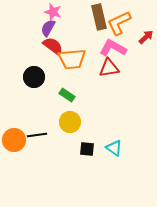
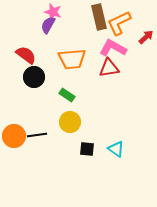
purple semicircle: moved 3 px up
red semicircle: moved 27 px left, 9 px down
orange circle: moved 4 px up
cyan triangle: moved 2 px right, 1 px down
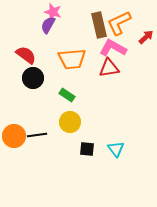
brown rectangle: moved 8 px down
black circle: moved 1 px left, 1 px down
cyan triangle: rotated 18 degrees clockwise
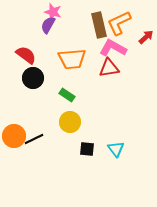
black line: moved 3 px left, 4 px down; rotated 18 degrees counterclockwise
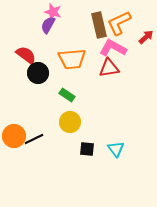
black circle: moved 5 px right, 5 px up
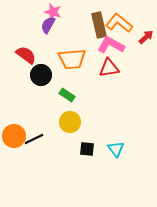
orange L-shape: rotated 64 degrees clockwise
pink L-shape: moved 2 px left, 3 px up
black circle: moved 3 px right, 2 px down
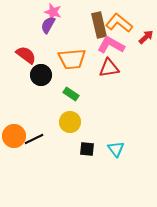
green rectangle: moved 4 px right, 1 px up
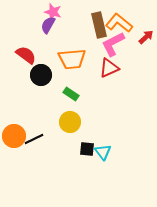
pink L-shape: moved 2 px right, 1 px up; rotated 56 degrees counterclockwise
red triangle: rotated 15 degrees counterclockwise
cyan triangle: moved 13 px left, 3 px down
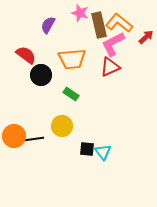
pink star: moved 27 px right, 1 px down
red triangle: moved 1 px right, 1 px up
yellow circle: moved 8 px left, 4 px down
black line: rotated 18 degrees clockwise
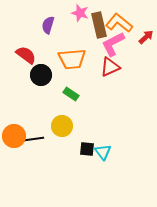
purple semicircle: rotated 12 degrees counterclockwise
